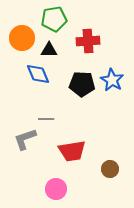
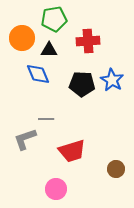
red trapezoid: rotated 8 degrees counterclockwise
brown circle: moved 6 px right
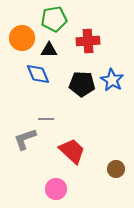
red trapezoid: rotated 120 degrees counterclockwise
